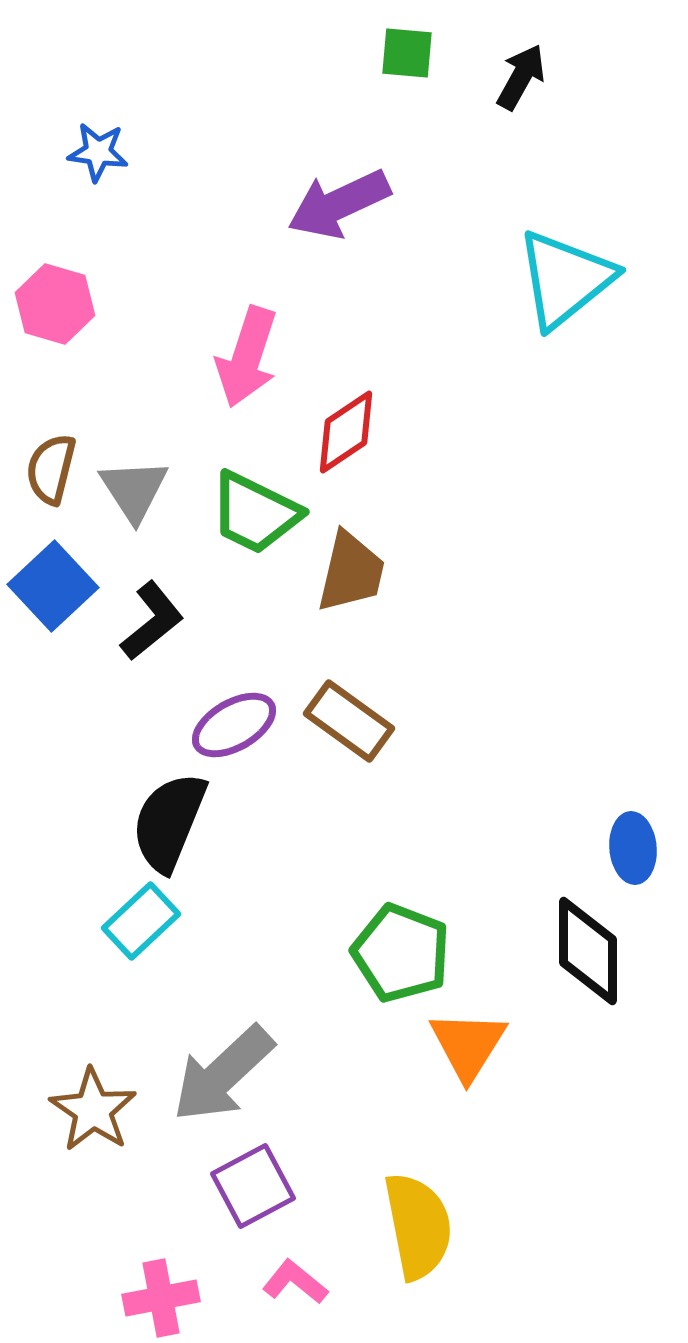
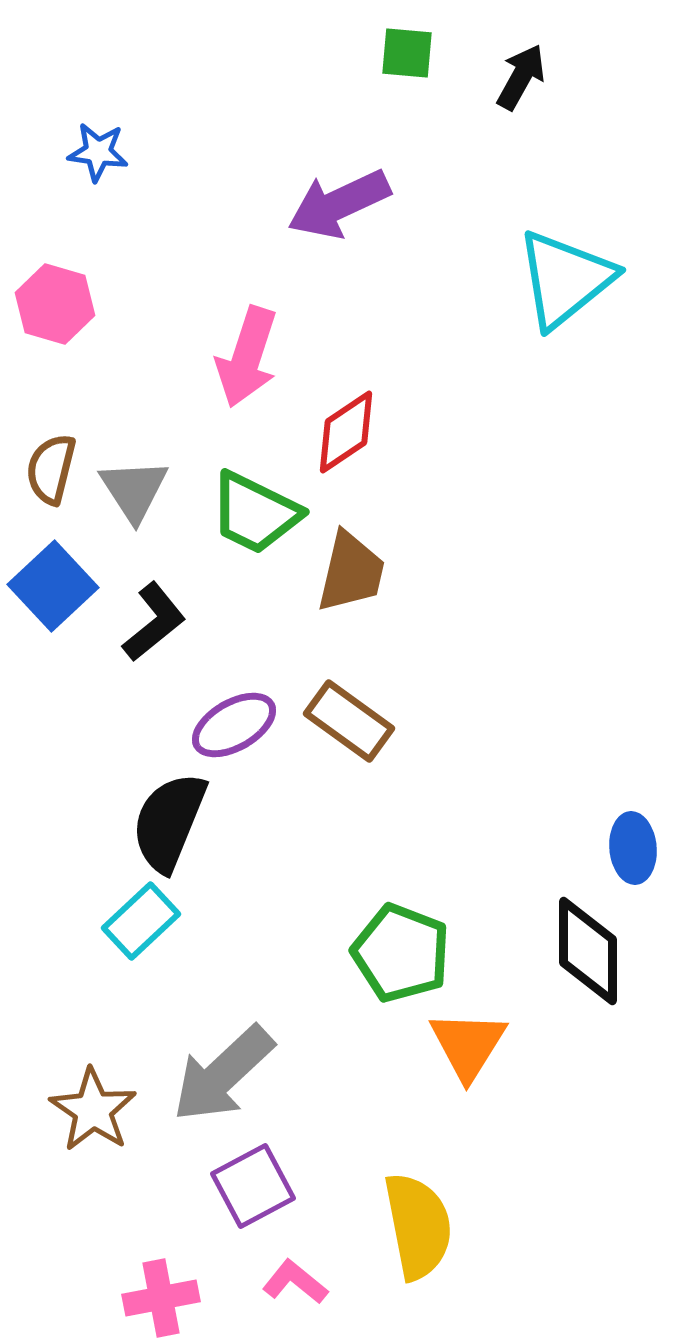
black L-shape: moved 2 px right, 1 px down
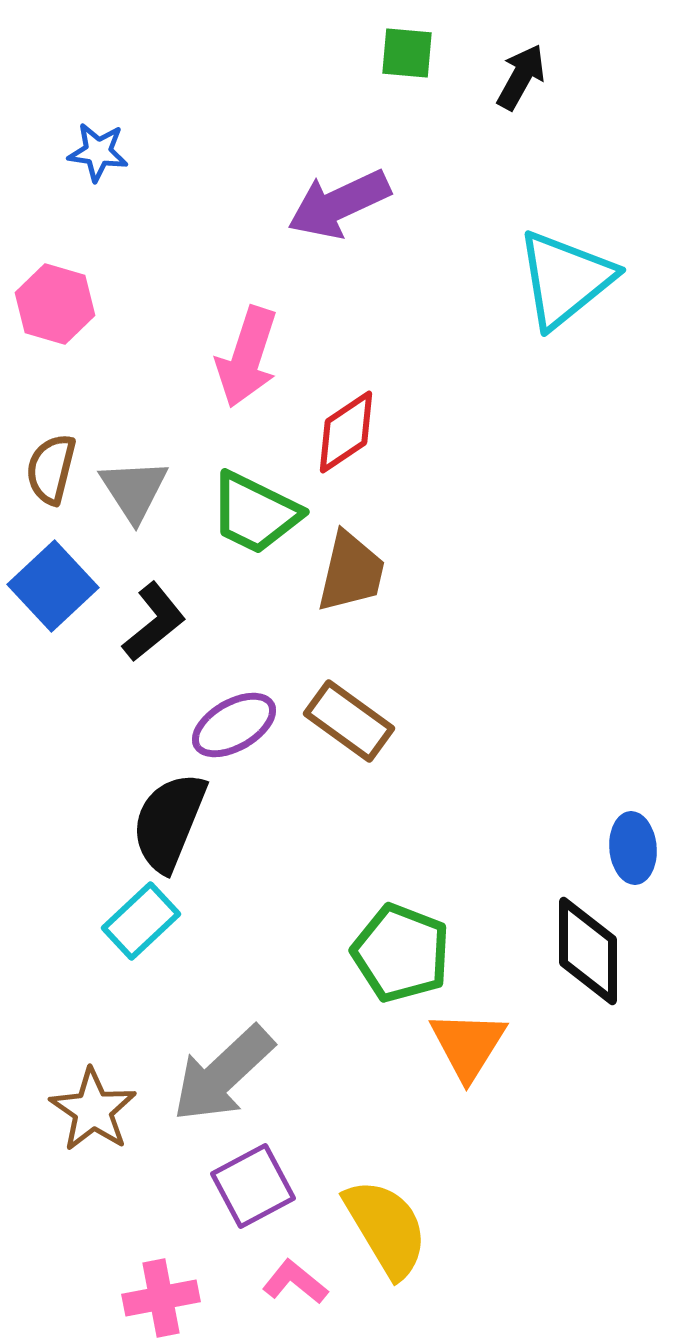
yellow semicircle: moved 32 px left, 2 px down; rotated 20 degrees counterclockwise
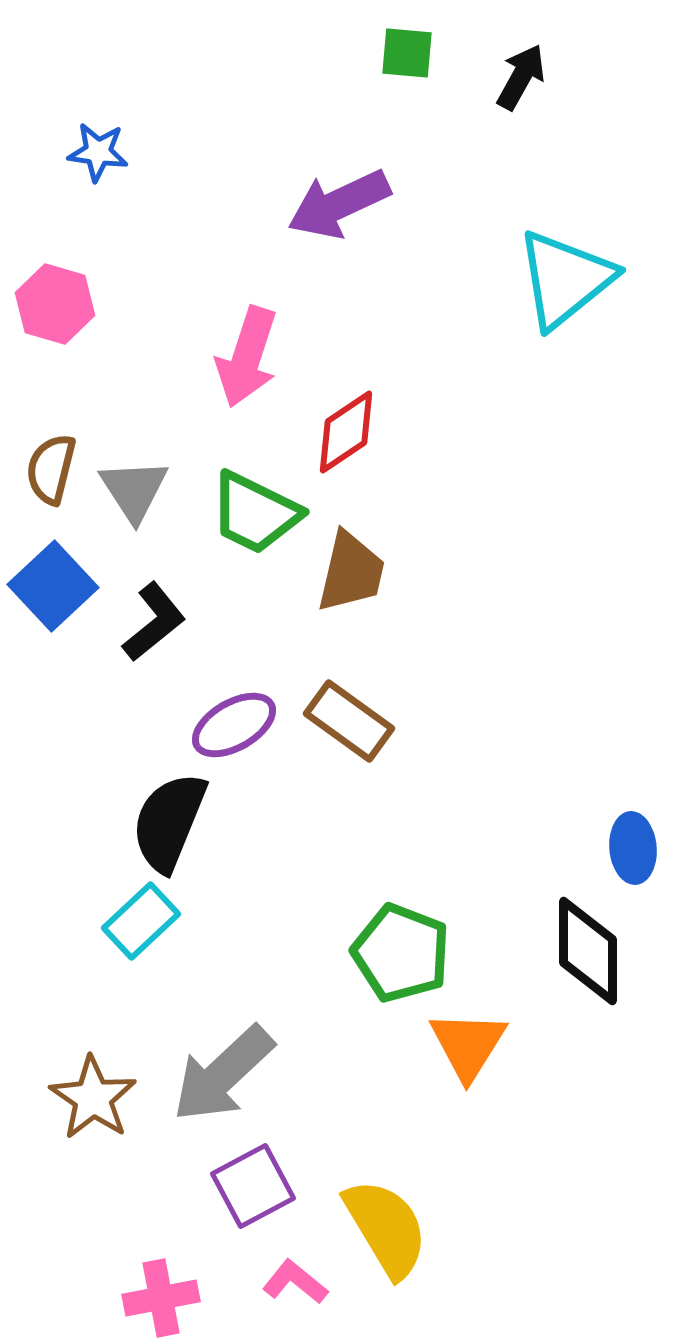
brown star: moved 12 px up
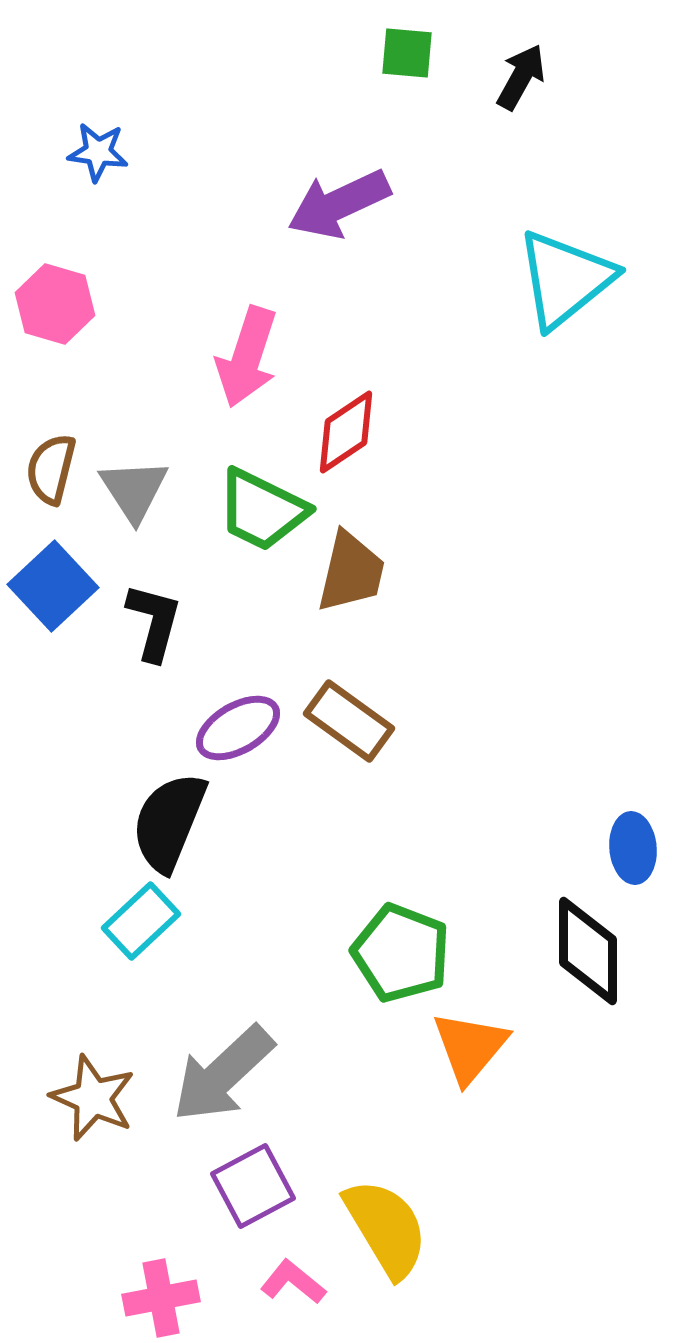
green trapezoid: moved 7 px right, 3 px up
black L-shape: rotated 36 degrees counterclockwise
purple ellipse: moved 4 px right, 3 px down
orange triangle: moved 2 px right, 2 px down; rotated 8 degrees clockwise
brown star: rotated 10 degrees counterclockwise
pink L-shape: moved 2 px left
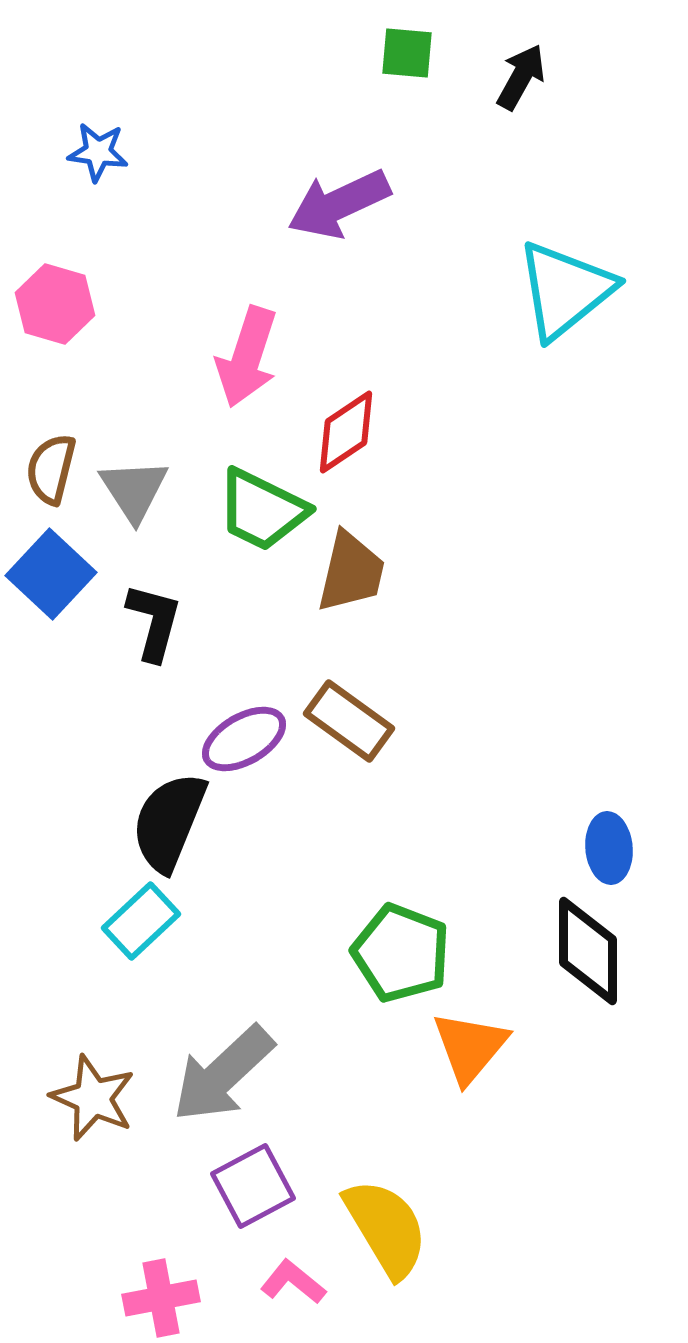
cyan triangle: moved 11 px down
blue square: moved 2 px left, 12 px up; rotated 4 degrees counterclockwise
purple ellipse: moved 6 px right, 11 px down
blue ellipse: moved 24 px left
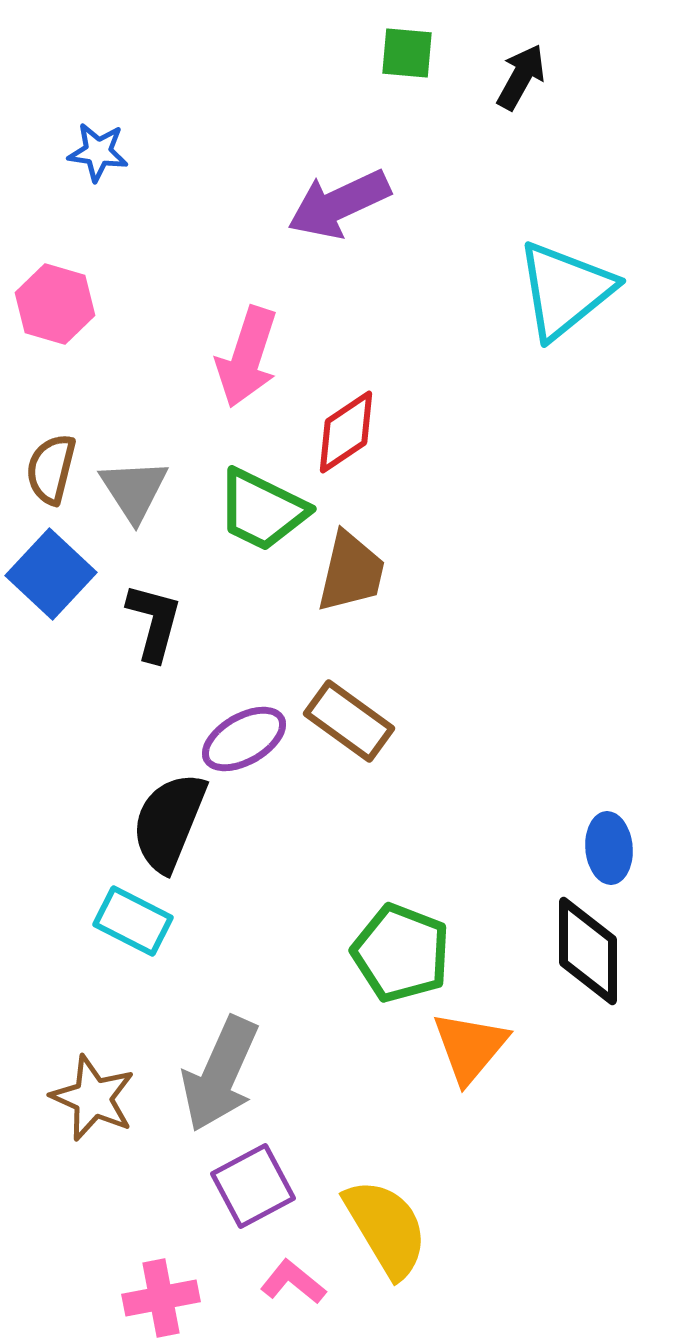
cyan rectangle: moved 8 px left; rotated 70 degrees clockwise
gray arrow: moved 3 px left; rotated 23 degrees counterclockwise
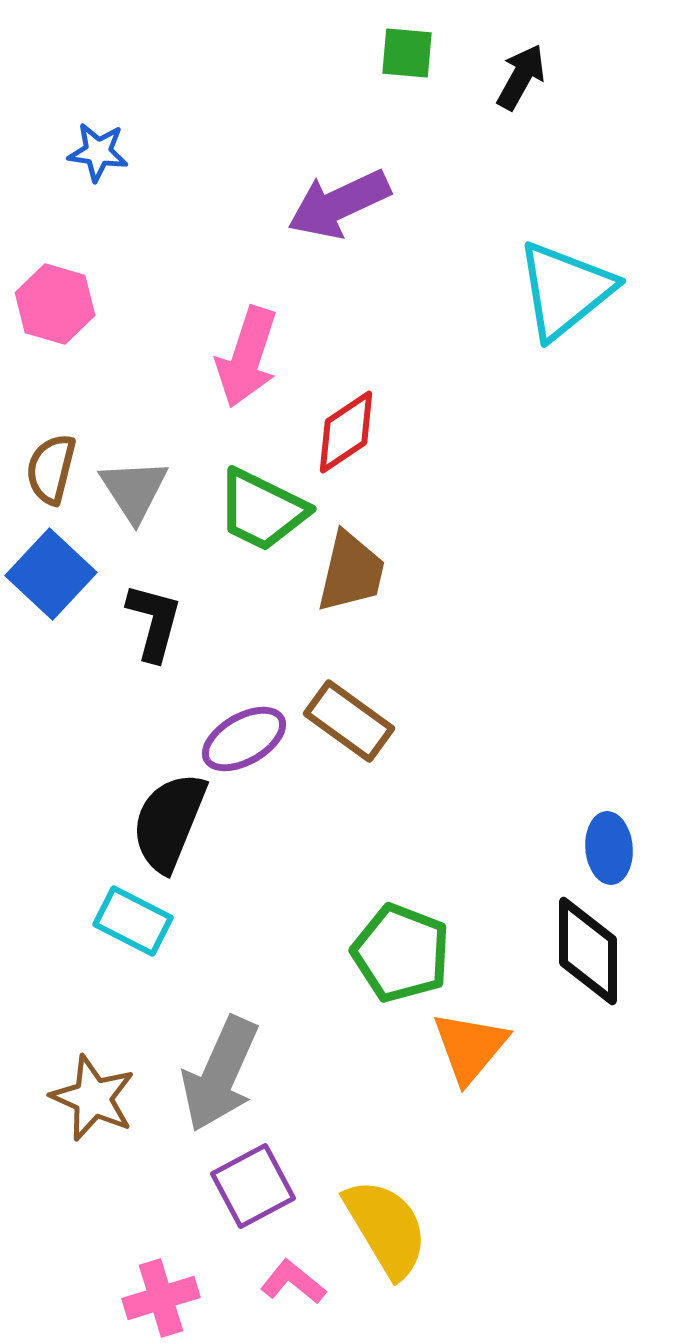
pink cross: rotated 6 degrees counterclockwise
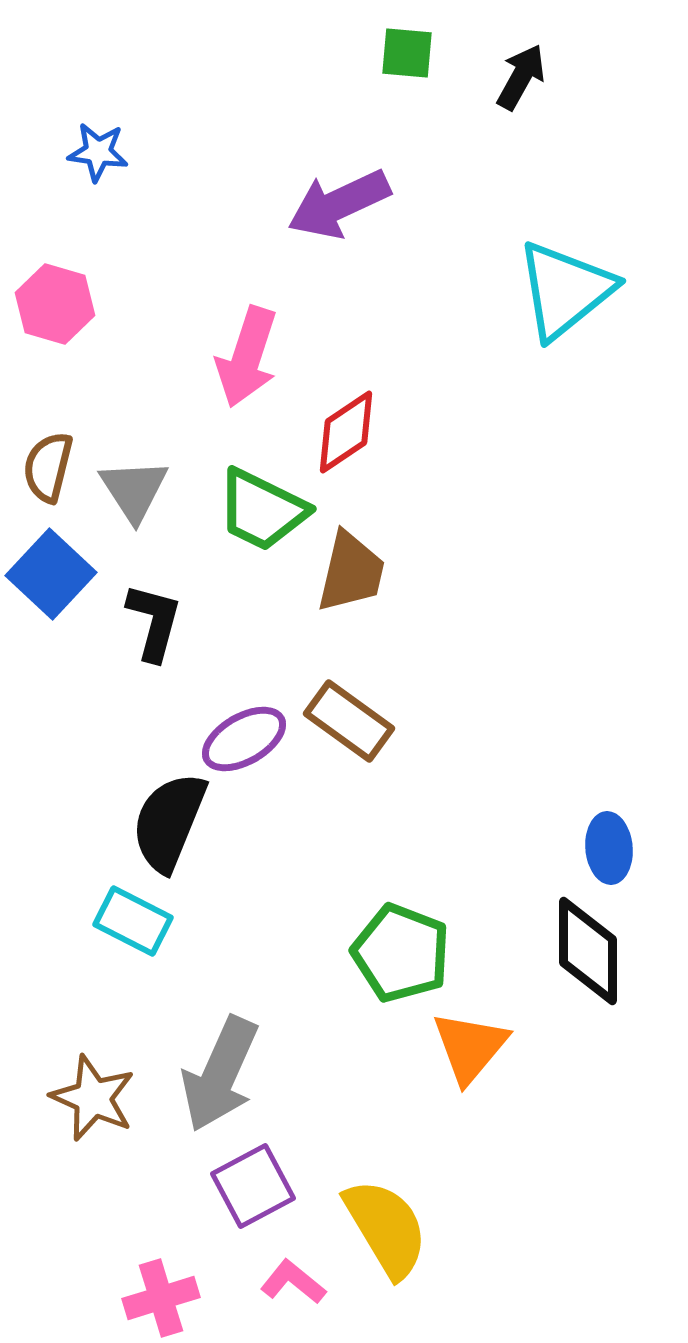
brown semicircle: moved 3 px left, 2 px up
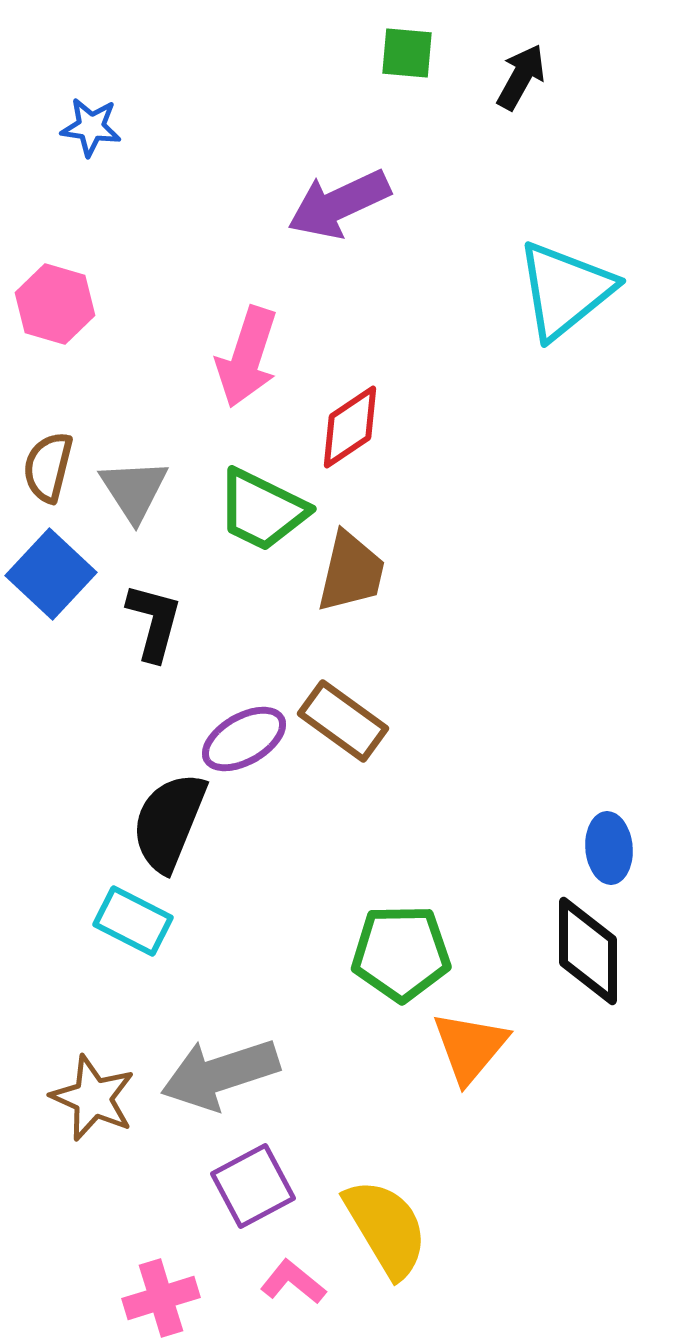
blue star: moved 7 px left, 25 px up
red diamond: moved 4 px right, 5 px up
brown rectangle: moved 6 px left
green pentagon: rotated 22 degrees counterclockwise
gray arrow: rotated 48 degrees clockwise
